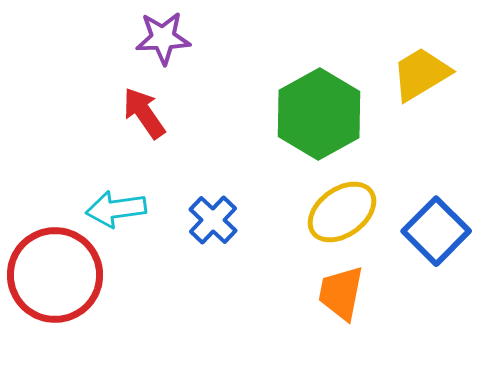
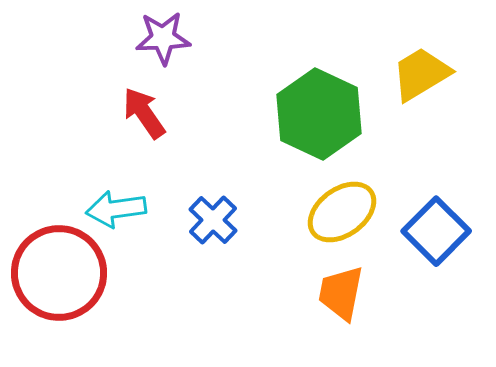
green hexagon: rotated 6 degrees counterclockwise
red circle: moved 4 px right, 2 px up
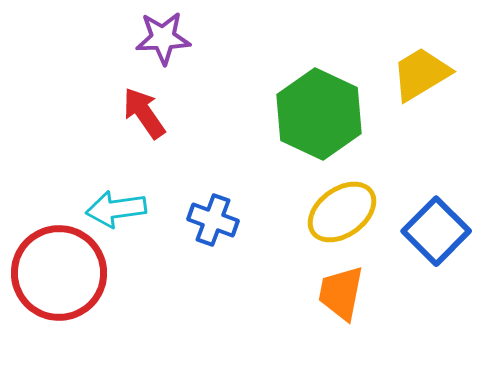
blue cross: rotated 24 degrees counterclockwise
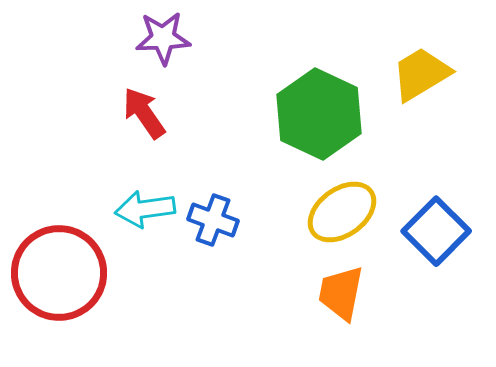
cyan arrow: moved 29 px right
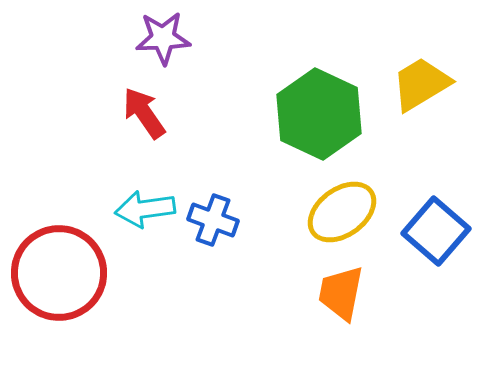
yellow trapezoid: moved 10 px down
blue square: rotated 4 degrees counterclockwise
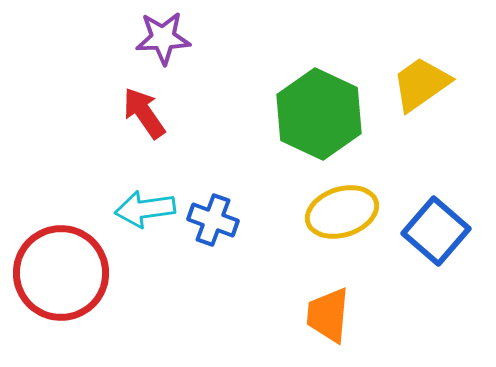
yellow trapezoid: rotated 4 degrees counterclockwise
yellow ellipse: rotated 18 degrees clockwise
red circle: moved 2 px right
orange trapezoid: moved 13 px left, 22 px down; rotated 6 degrees counterclockwise
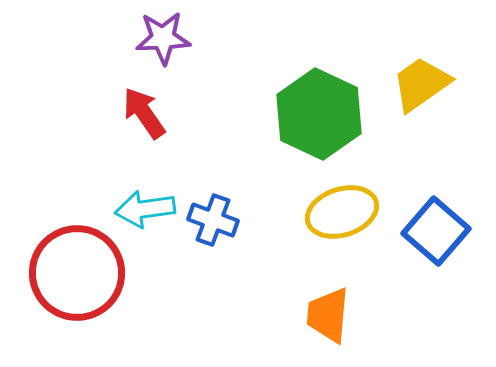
red circle: moved 16 px right
